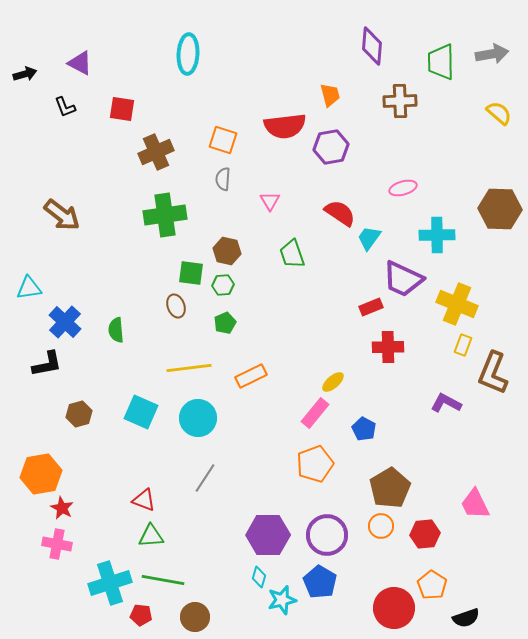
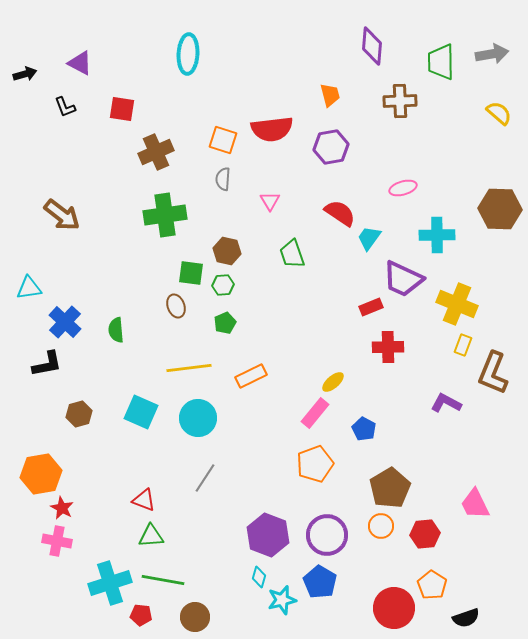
red semicircle at (285, 126): moved 13 px left, 3 px down
purple hexagon at (268, 535): rotated 21 degrees clockwise
pink cross at (57, 544): moved 3 px up
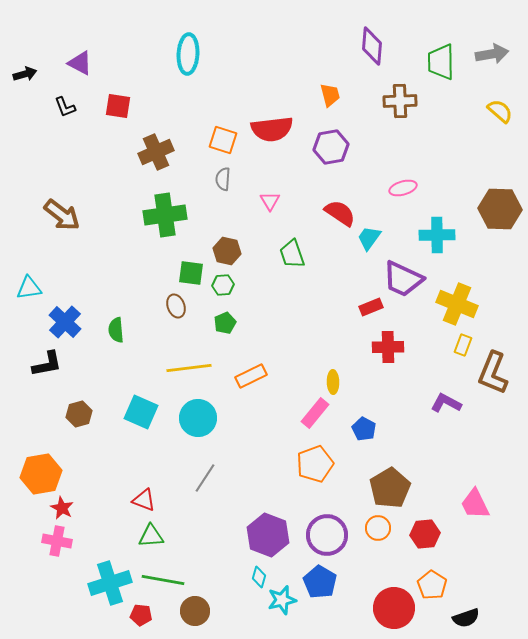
red square at (122, 109): moved 4 px left, 3 px up
yellow semicircle at (499, 113): moved 1 px right, 2 px up
yellow ellipse at (333, 382): rotated 50 degrees counterclockwise
orange circle at (381, 526): moved 3 px left, 2 px down
brown circle at (195, 617): moved 6 px up
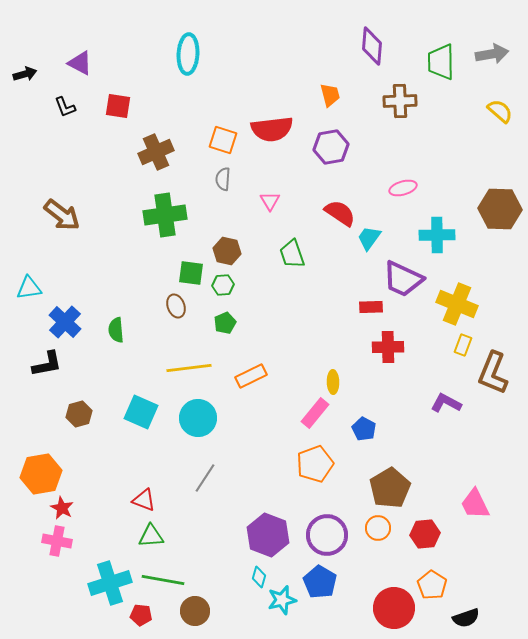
red rectangle at (371, 307): rotated 20 degrees clockwise
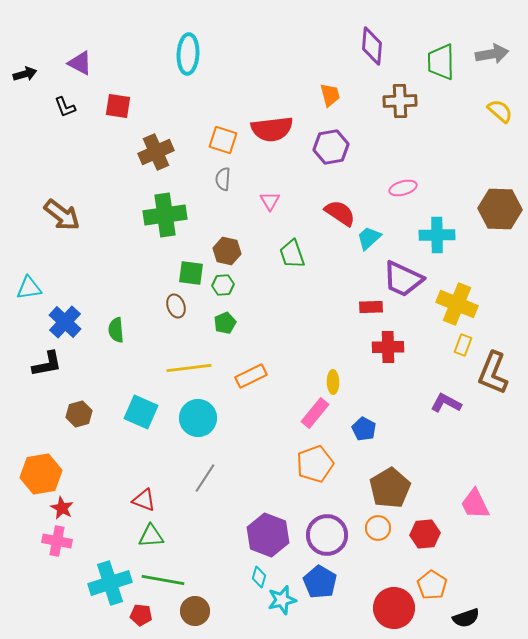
cyan trapezoid at (369, 238): rotated 12 degrees clockwise
